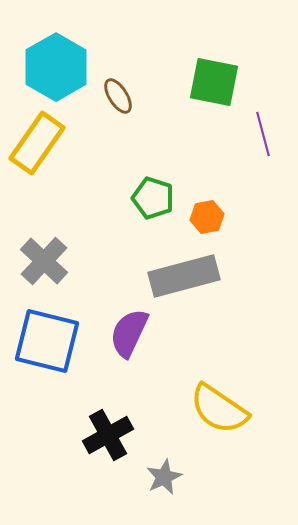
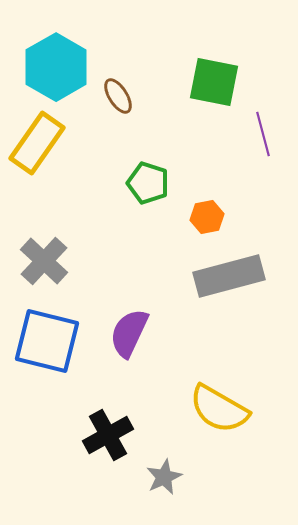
green pentagon: moved 5 px left, 15 px up
gray rectangle: moved 45 px right
yellow semicircle: rotated 4 degrees counterclockwise
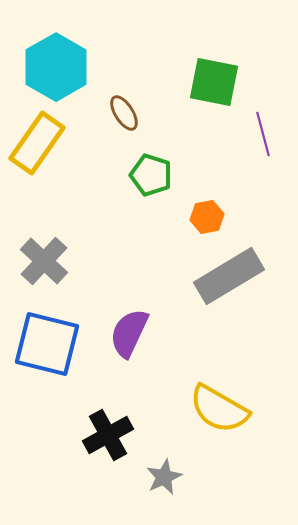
brown ellipse: moved 6 px right, 17 px down
green pentagon: moved 3 px right, 8 px up
gray rectangle: rotated 16 degrees counterclockwise
blue square: moved 3 px down
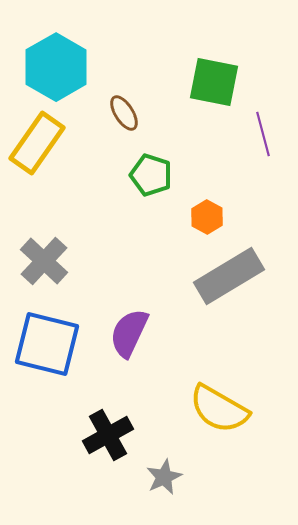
orange hexagon: rotated 20 degrees counterclockwise
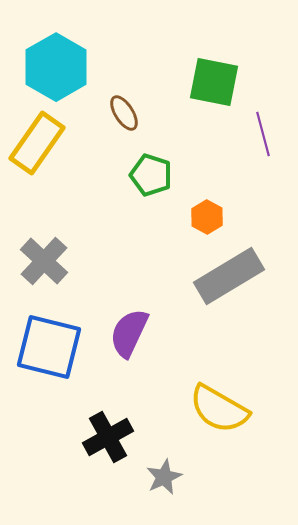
blue square: moved 2 px right, 3 px down
black cross: moved 2 px down
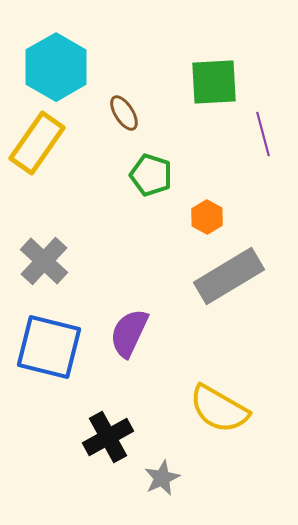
green square: rotated 14 degrees counterclockwise
gray star: moved 2 px left, 1 px down
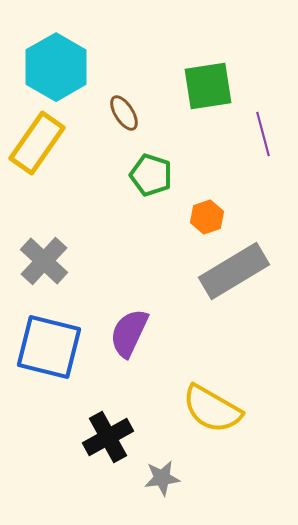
green square: moved 6 px left, 4 px down; rotated 6 degrees counterclockwise
orange hexagon: rotated 12 degrees clockwise
gray rectangle: moved 5 px right, 5 px up
yellow semicircle: moved 7 px left
gray star: rotated 18 degrees clockwise
